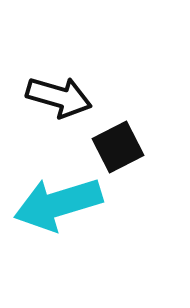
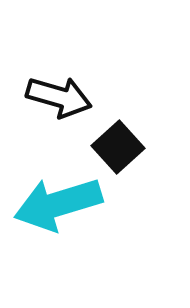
black square: rotated 15 degrees counterclockwise
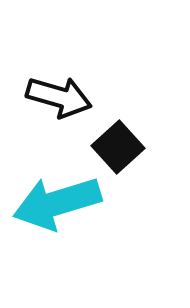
cyan arrow: moved 1 px left, 1 px up
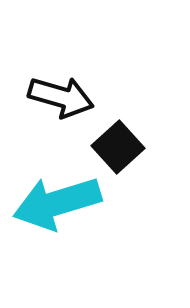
black arrow: moved 2 px right
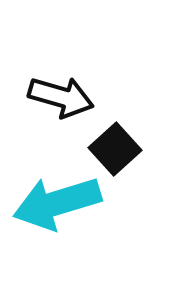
black square: moved 3 px left, 2 px down
